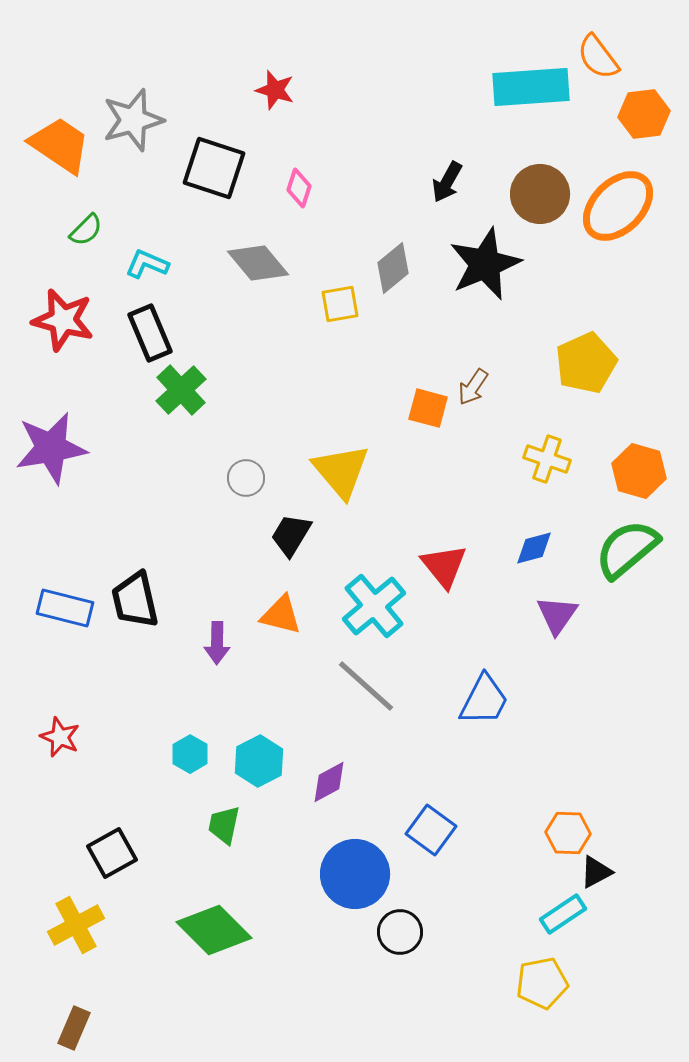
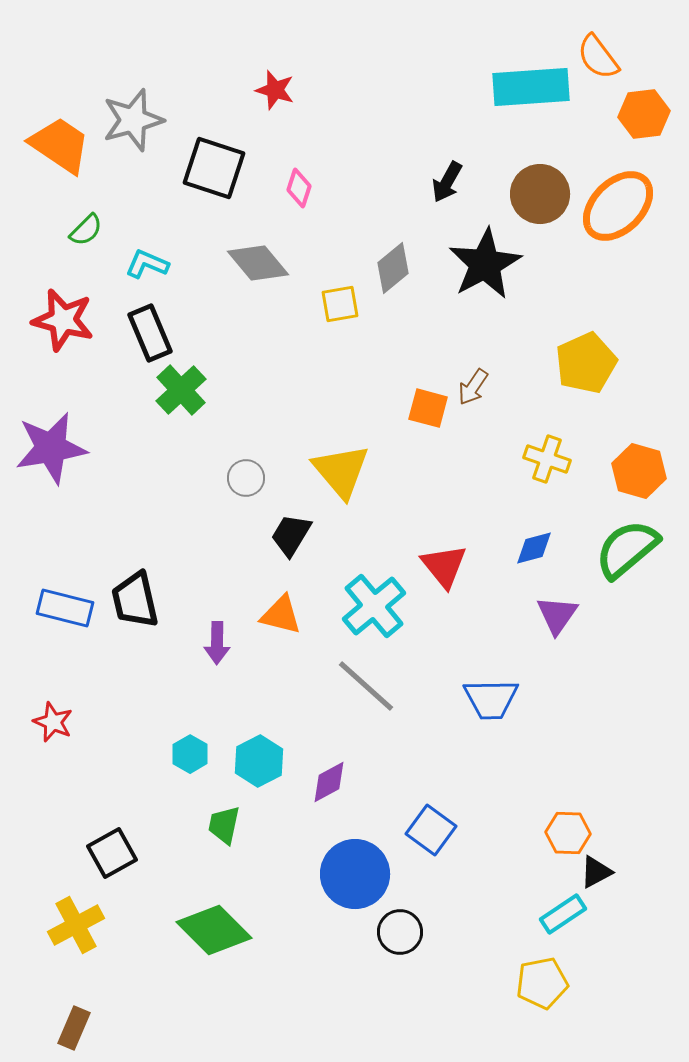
black star at (485, 264): rotated 6 degrees counterclockwise
blue trapezoid at (484, 700): moved 7 px right, 1 px up; rotated 62 degrees clockwise
red star at (60, 737): moved 7 px left, 15 px up
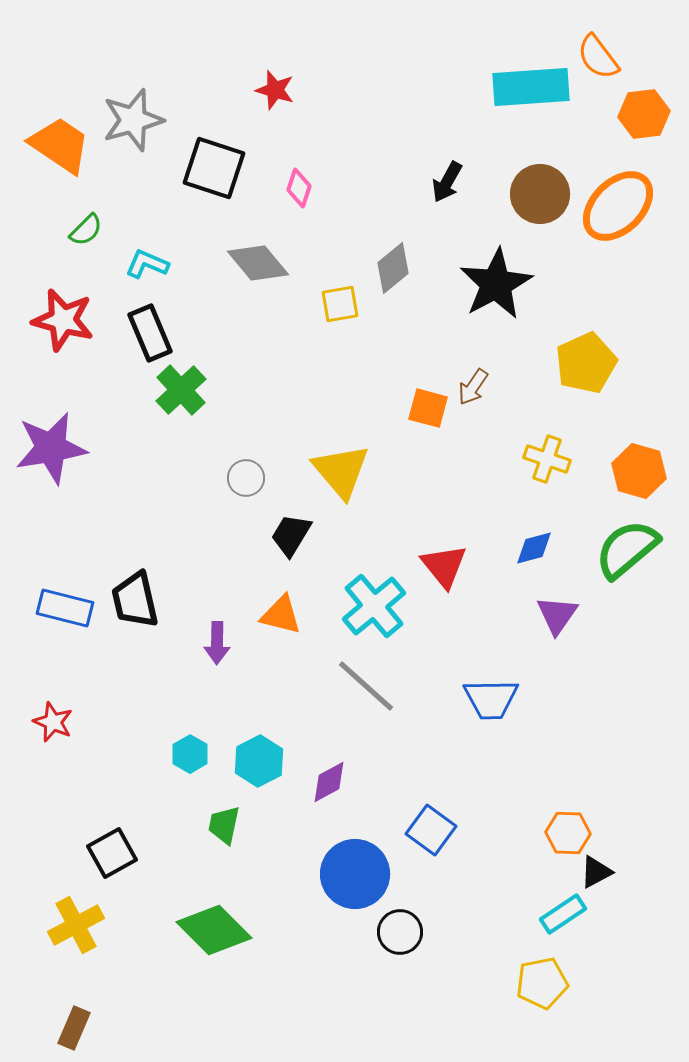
black star at (485, 264): moved 11 px right, 20 px down
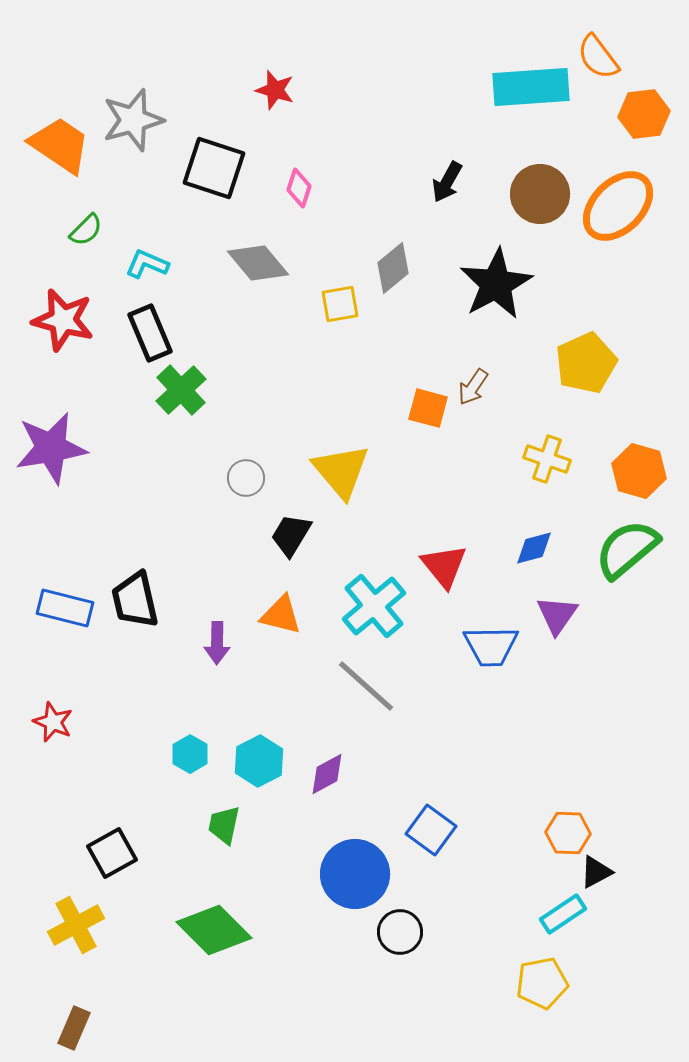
blue trapezoid at (491, 699): moved 53 px up
purple diamond at (329, 782): moved 2 px left, 8 px up
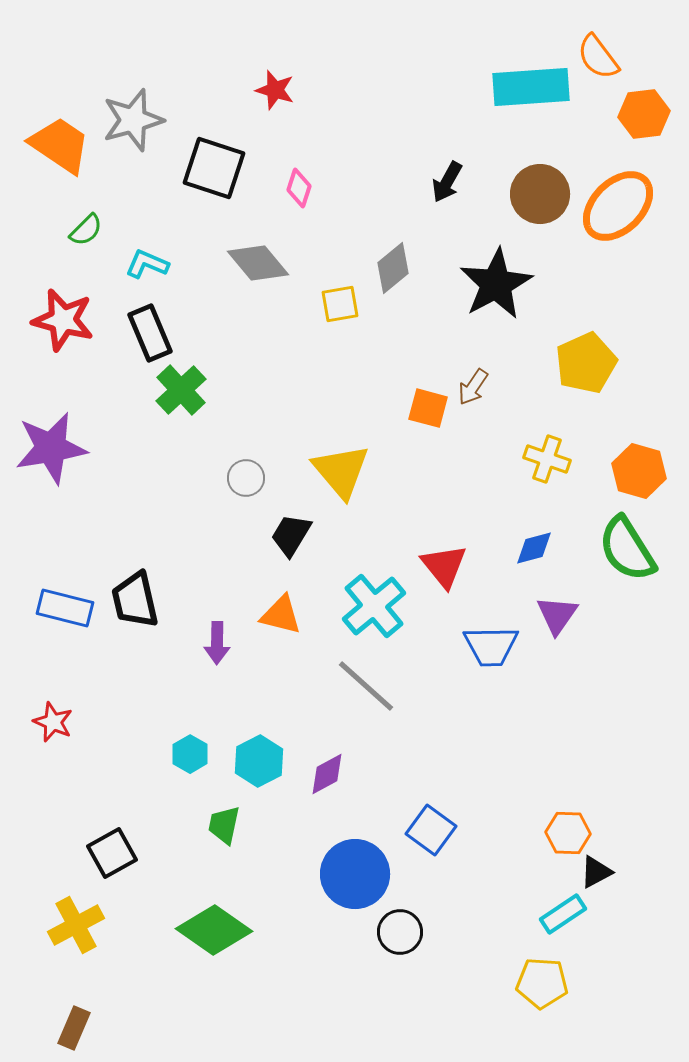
green semicircle at (627, 549): rotated 82 degrees counterclockwise
green diamond at (214, 930): rotated 10 degrees counterclockwise
yellow pentagon at (542, 983): rotated 15 degrees clockwise
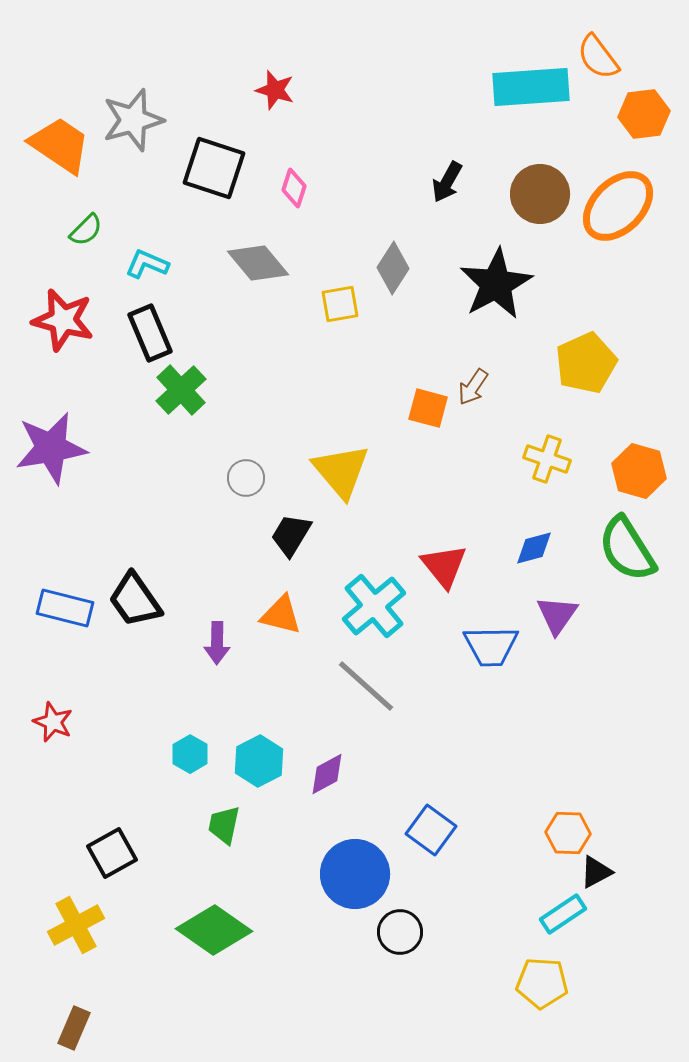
pink diamond at (299, 188): moved 5 px left
gray diamond at (393, 268): rotated 18 degrees counterclockwise
black trapezoid at (135, 600): rotated 22 degrees counterclockwise
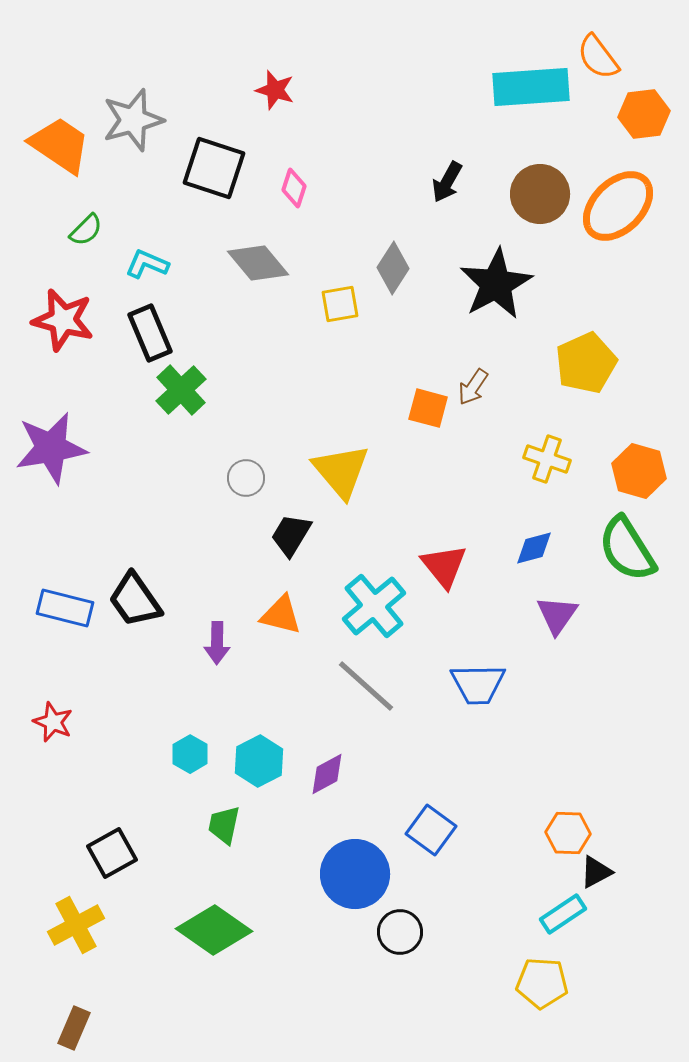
blue trapezoid at (491, 646): moved 13 px left, 38 px down
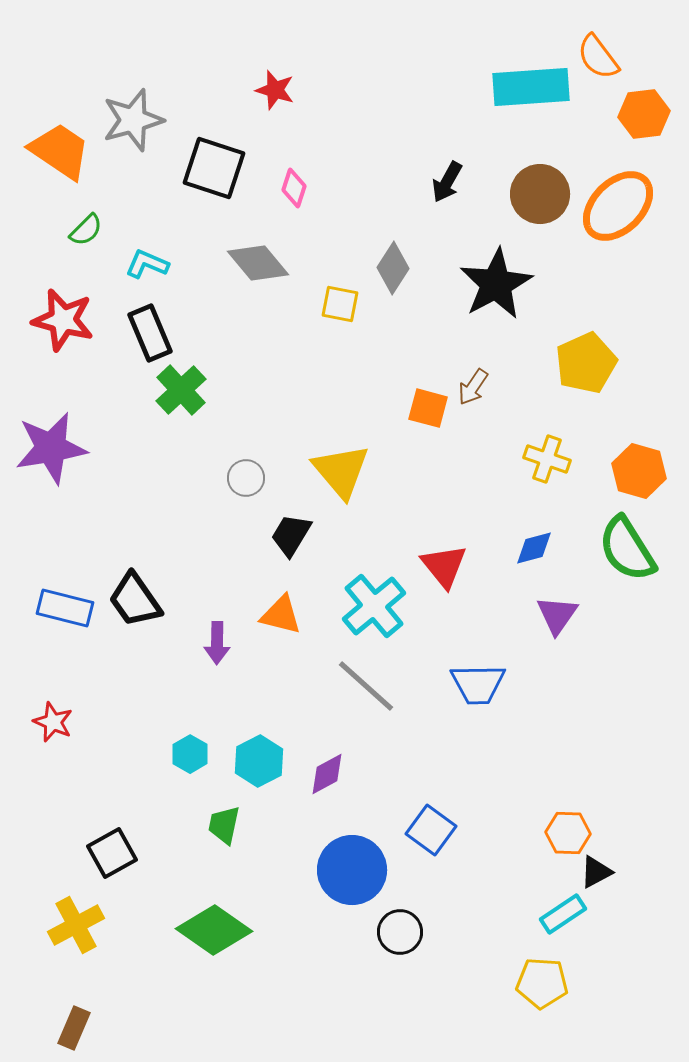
orange trapezoid at (60, 145): moved 6 px down
yellow square at (340, 304): rotated 21 degrees clockwise
blue circle at (355, 874): moved 3 px left, 4 px up
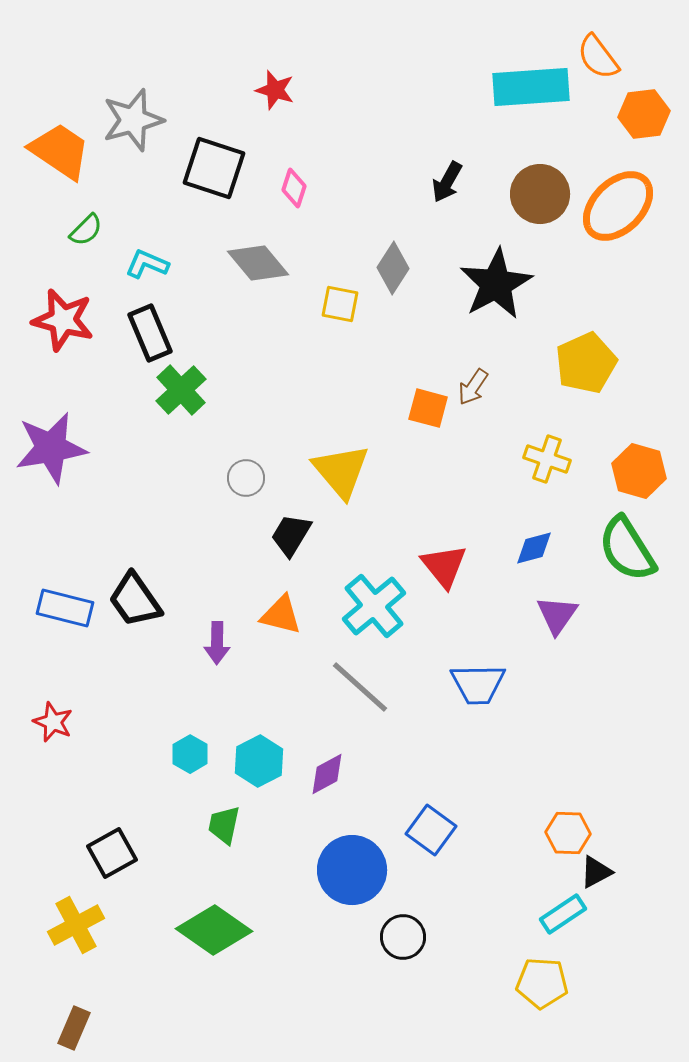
gray line at (366, 686): moved 6 px left, 1 px down
black circle at (400, 932): moved 3 px right, 5 px down
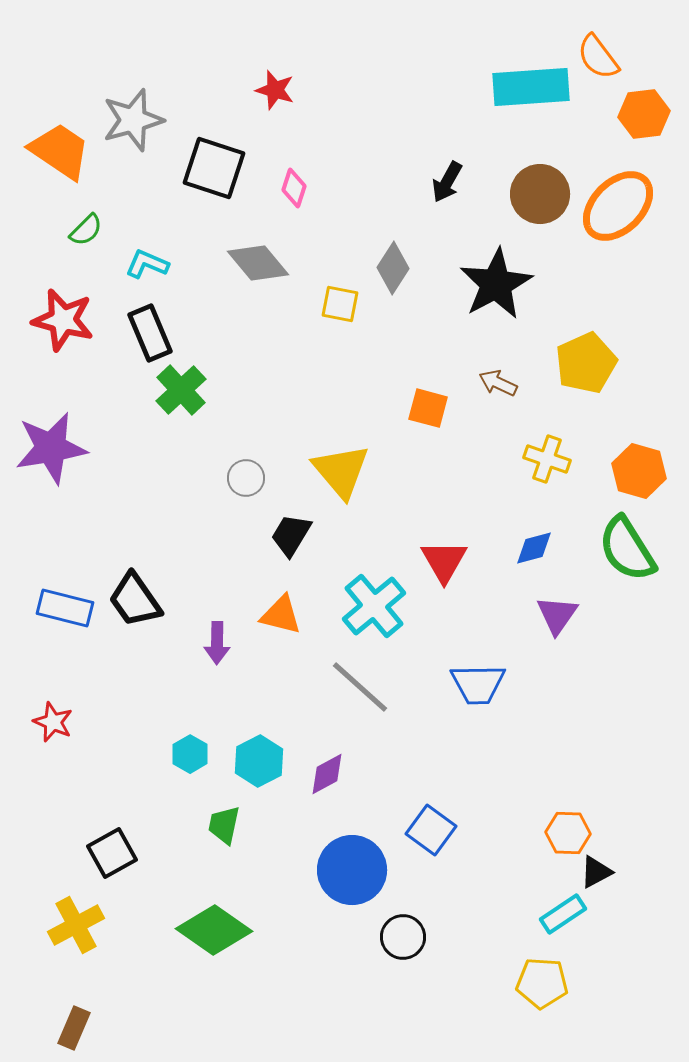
brown arrow at (473, 387): moved 25 px right, 4 px up; rotated 81 degrees clockwise
red triangle at (444, 566): moved 5 px up; rotated 9 degrees clockwise
